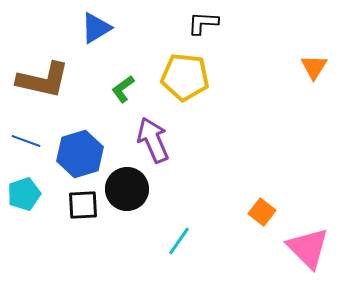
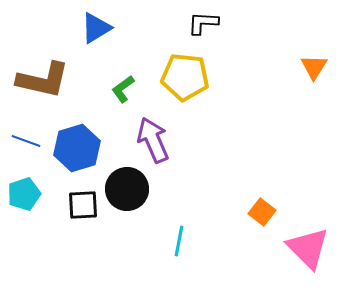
blue hexagon: moved 3 px left, 6 px up
cyan line: rotated 24 degrees counterclockwise
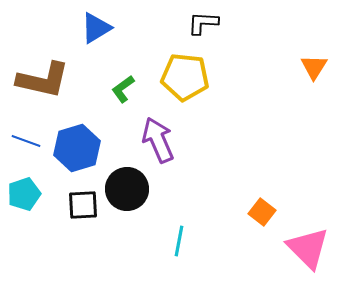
purple arrow: moved 5 px right
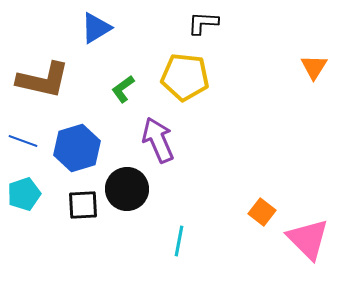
blue line: moved 3 px left
pink triangle: moved 9 px up
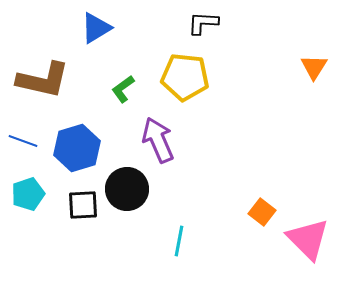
cyan pentagon: moved 4 px right
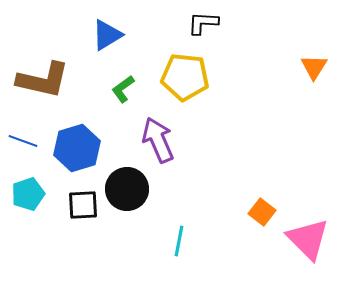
blue triangle: moved 11 px right, 7 px down
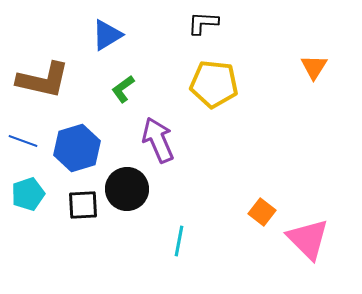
yellow pentagon: moved 29 px right, 7 px down
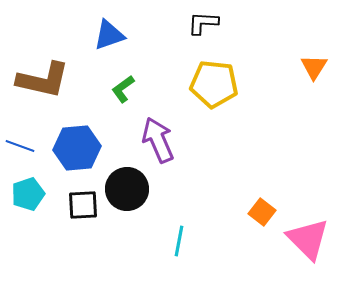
blue triangle: moved 2 px right; rotated 12 degrees clockwise
blue line: moved 3 px left, 5 px down
blue hexagon: rotated 12 degrees clockwise
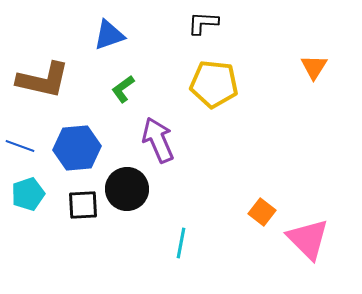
cyan line: moved 2 px right, 2 px down
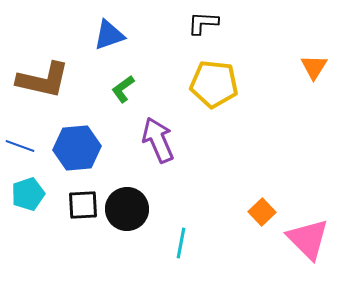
black circle: moved 20 px down
orange square: rotated 8 degrees clockwise
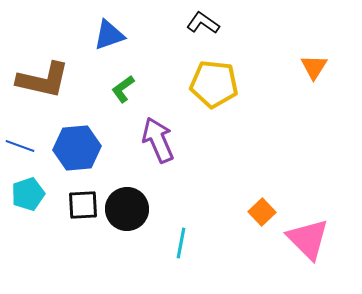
black L-shape: rotated 32 degrees clockwise
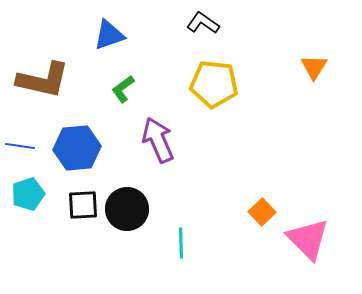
blue line: rotated 12 degrees counterclockwise
cyan line: rotated 12 degrees counterclockwise
